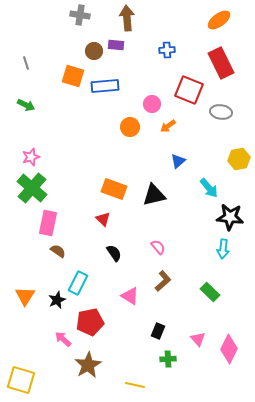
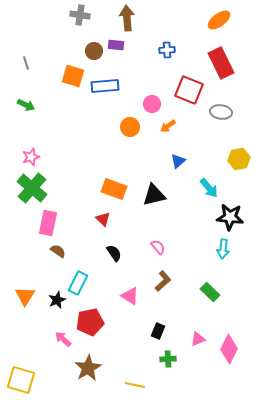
pink triangle at (198, 339): rotated 49 degrees clockwise
brown star at (88, 365): moved 3 px down
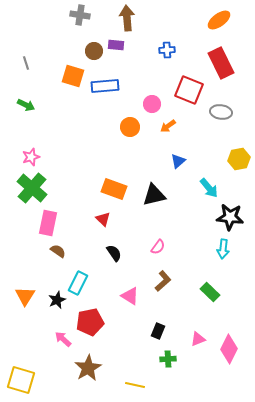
pink semicircle at (158, 247): rotated 77 degrees clockwise
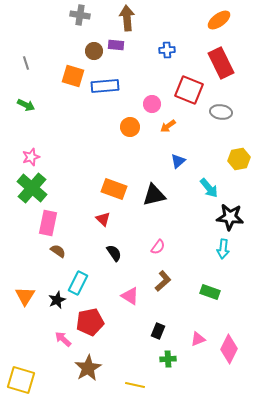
green rectangle at (210, 292): rotated 24 degrees counterclockwise
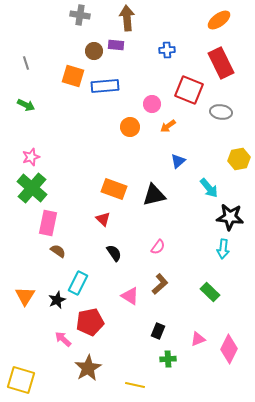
brown L-shape at (163, 281): moved 3 px left, 3 px down
green rectangle at (210, 292): rotated 24 degrees clockwise
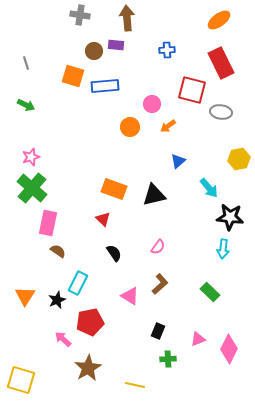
red square at (189, 90): moved 3 px right; rotated 8 degrees counterclockwise
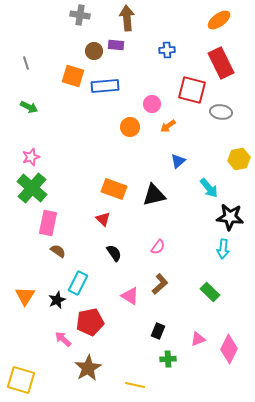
green arrow at (26, 105): moved 3 px right, 2 px down
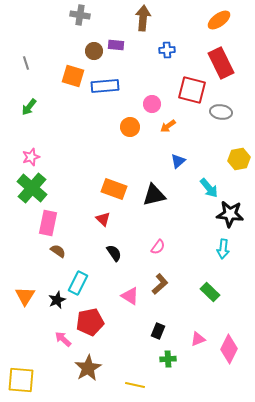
brown arrow at (127, 18): moved 16 px right; rotated 10 degrees clockwise
green arrow at (29, 107): rotated 102 degrees clockwise
black star at (230, 217): moved 3 px up
yellow square at (21, 380): rotated 12 degrees counterclockwise
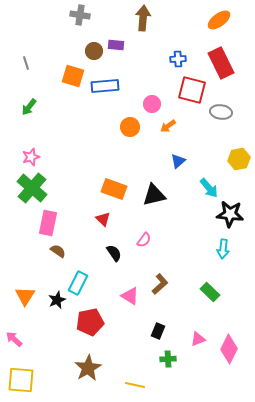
blue cross at (167, 50): moved 11 px right, 9 px down
pink semicircle at (158, 247): moved 14 px left, 7 px up
pink arrow at (63, 339): moved 49 px left
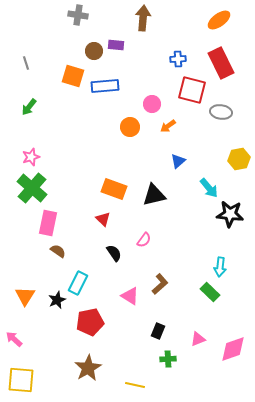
gray cross at (80, 15): moved 2 px left
cyan arrow at (223, 249): moved 3 px left, 18 px down
pink diamond at (229, 349): moved 4 px right; rotated 44 degrees clockwise
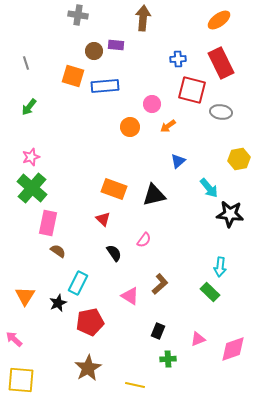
black star at (57, 300): moved 1 px right, 3 px down
